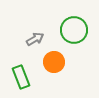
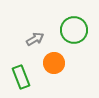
orange circle: moved 1 px down
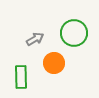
green circle: moved 3 px down
green rectangle: rotated 20 degrees clockwise
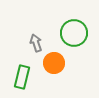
gray arrow: moved 1 px right, 4 px down; rotated 78 degrees counterclockwise
green rectangle: moved 1 px right; rotated 15 degrees clockwise
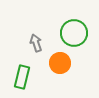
orange circle: moved 6 px right
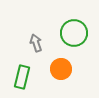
orange circle: moved 1 px right, 6 px down
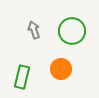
green circle: moved 2 px left, 2 px up
gray arrow: moved 2 px left, 13 px up
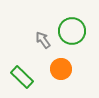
gray arrow: moved 9 px right, 10 px down; rotated 18 degrees counterclockwise
green rectangle: rotated 60 degrees counterclockwise
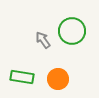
orange circle: moved 3 px left, 10 px down
green rectangle: rotated 35 degrees counterclockwise
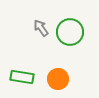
green circle: moved 2 px left, 1 px down
gray arrow: moved 2 px left, 12 px up
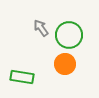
green circle: moved 1 px left, 3 px down
orange circle: moved 7 px right, 15 px up
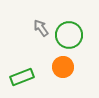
orange circle: moved 2 px left, 3 px down
green rectangle: rotated 30 degrees counterclockwise
